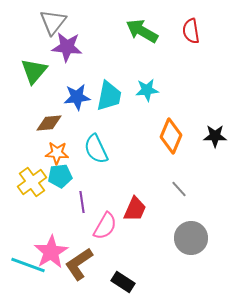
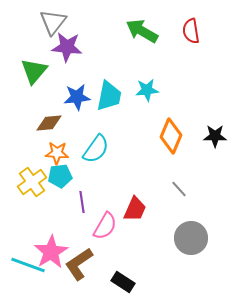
cyan semicircle: rotated 120 degrees counterclockwise
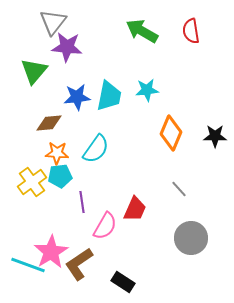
orange diamond: moved 3 px up
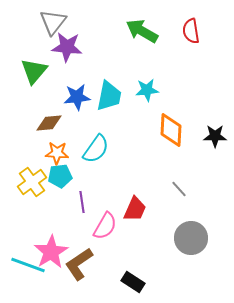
orange diamond: moved 3 px up; rotated 20 degrees counterclockwise
black rectangle: moved 10 px right
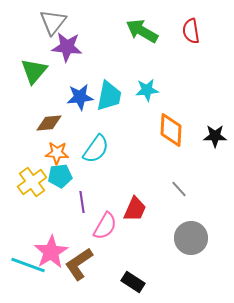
blue star: moved 3 px right
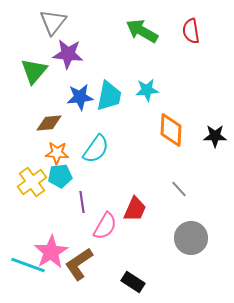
purple star: moved 1 px right, 7 px down
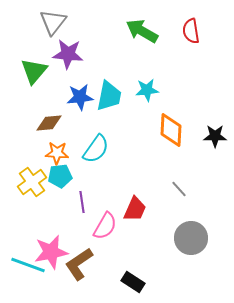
pink star: rotated 20 degrees clockwise
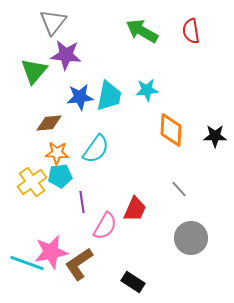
purple star: moved 2 px left, 1 px down
cyan line: moved 1 px left, 2 px up
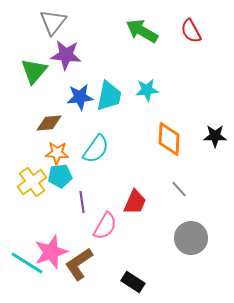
red semicircle: rotated 20 degrees counterclockwise
orange diamond: moved 2 px left, 9 px down
red trapezoid: moved 7 px up
pink star: rotated 8 degrees counterclockwise
cyan line: rotated 12 degrees clockwise
